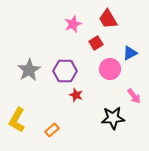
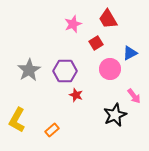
black star: moved 2 px right, 3 px up; rotated 20 degrees counterclockwise
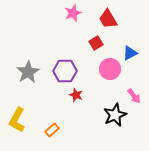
pink star: moved 11 px up
gray star: moved 1 px left, 2 px down
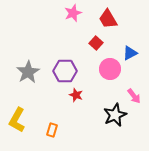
red square: rotated 16 degrees counterclockwise
orange rectangle: rotated 32 degrees counterclockwise
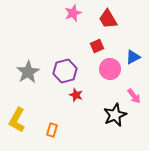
red square: moved 1 px right, 3 px down; rotated 24 degrees clockwise
blue triangle: moved 3 px right, 4 px down
purple hexagon: rotated 15 degrees counterclockwise
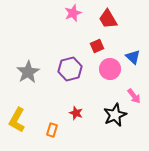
blue triangle: rotated 49 degrees counterclockwise
purple hexagon: moved 5 px right, 2 px up
red star: moved 18 px down
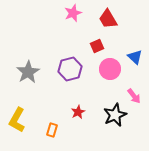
blue triangle: moved 2 px right
red star: moved 2 px right, 1 px up; rotated 24 degrees clockwise
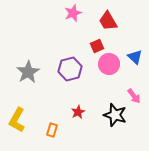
red trapezoid: moved 2 px down
pink circle: moved 1 px left, 5 px up
black star: rotated 30 degrees counterclockwise
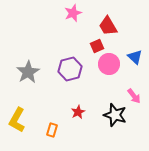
red trapezoid: moved 5 px down
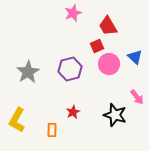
pink arrow: moved 3 px right, 1 px down
red star: moved 5 px left
orange rectangle: rotated 16 degrees counterclockwise
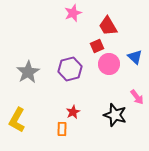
orange rectangle: moved 10 px right, 1 px up
